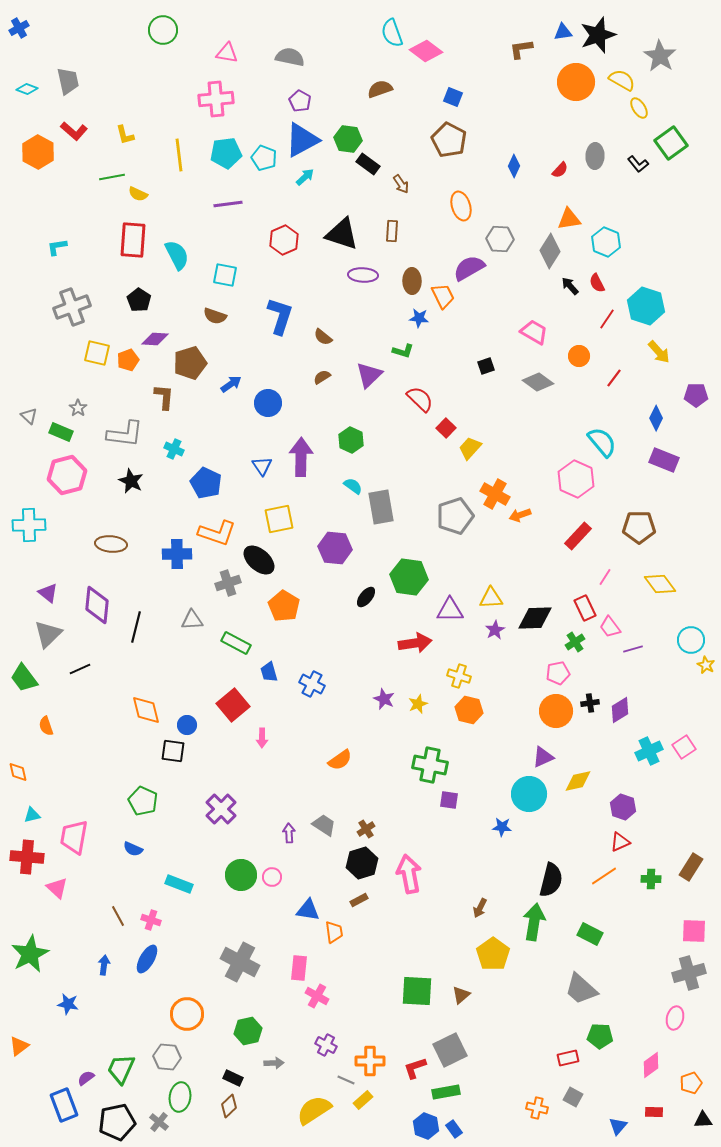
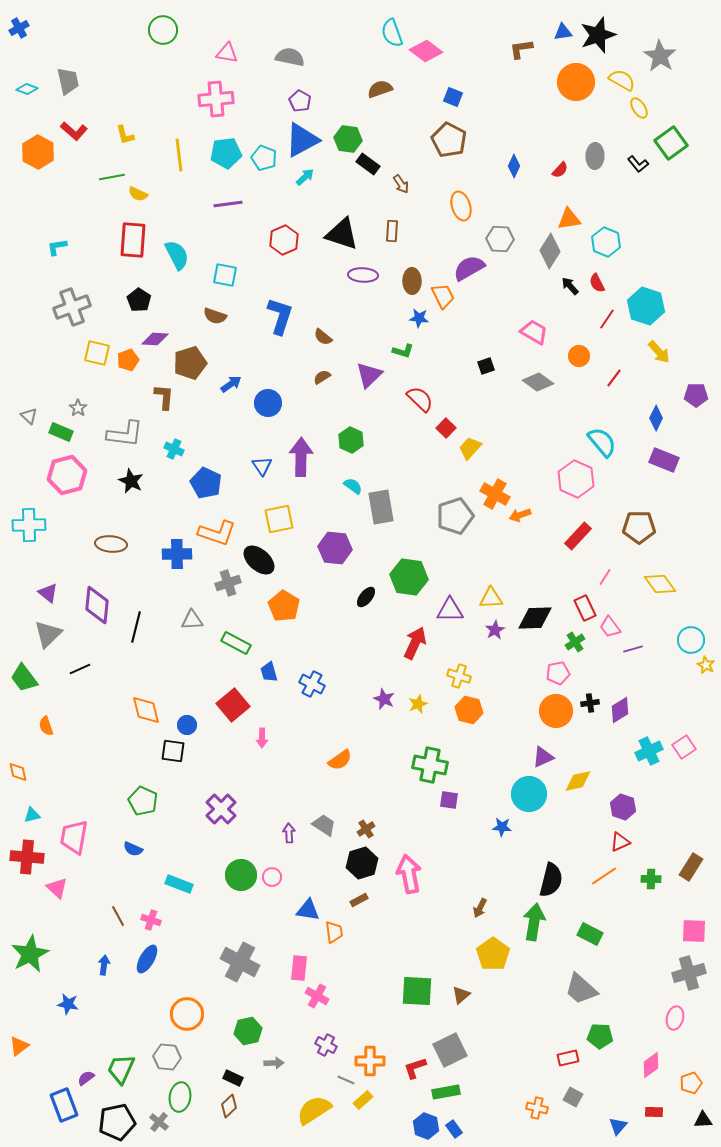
red arrow at (415, 643): rotated 56 degrees counterclockwise
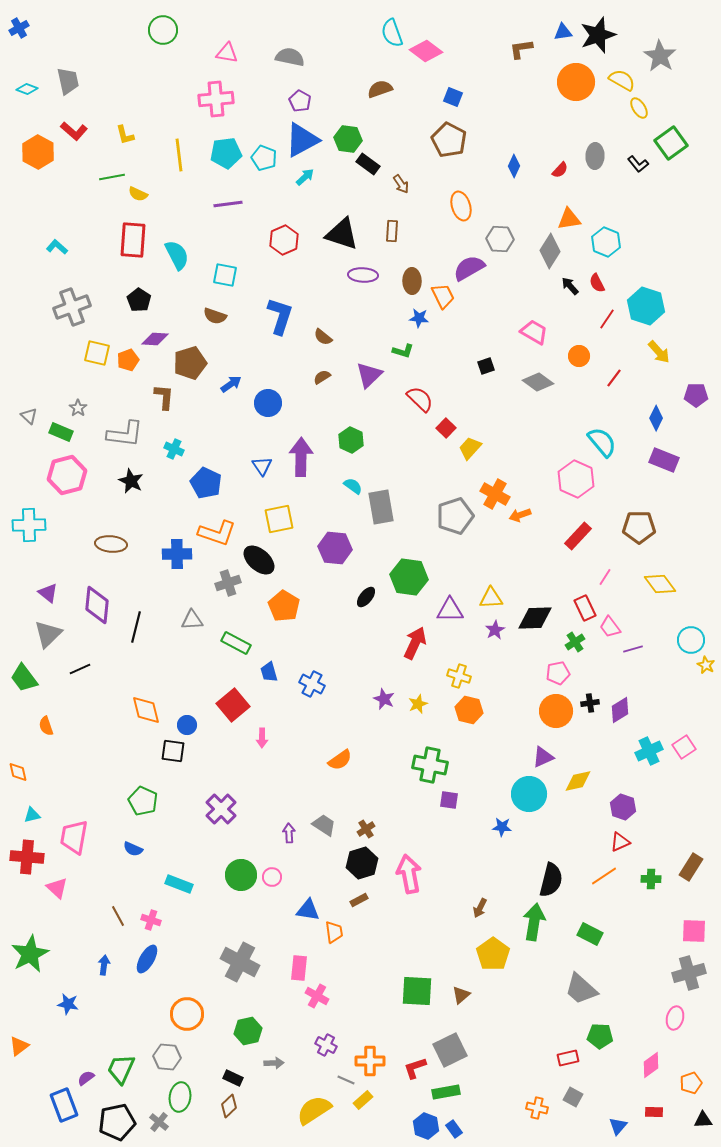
cyan L-shape at (57, 247): rotated 50 degrees clockwise
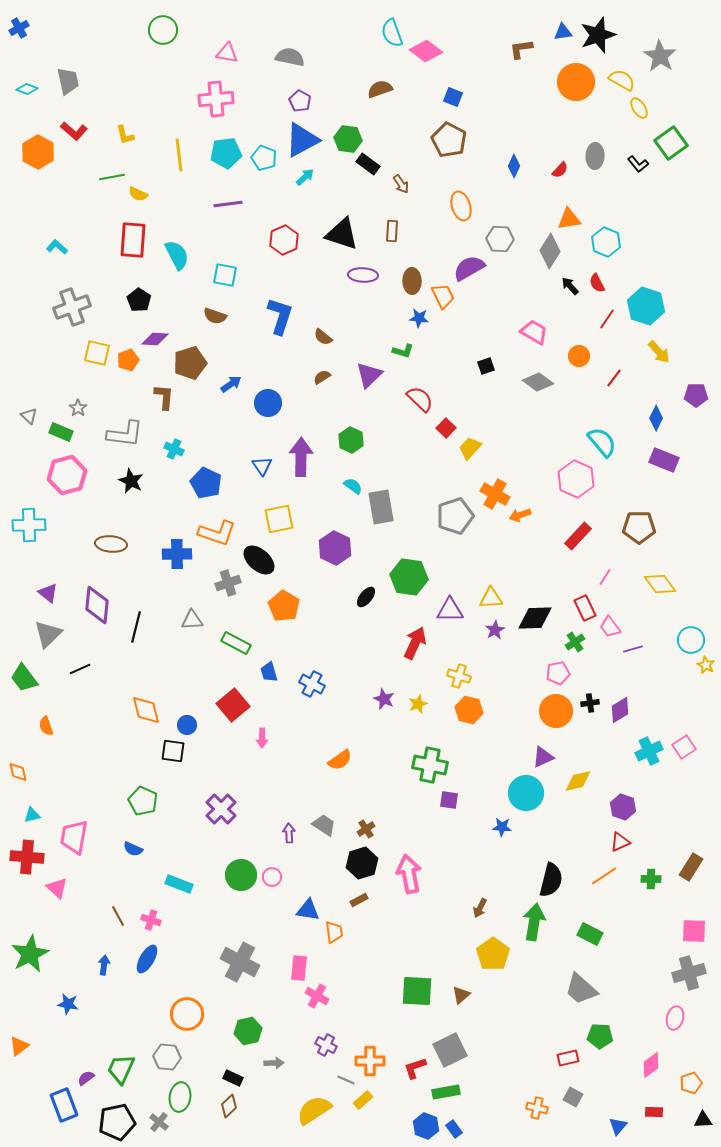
purple hexagon at (335, 548): rotated 20 degrees clockwise
cyan circle at (529, 794): moved 3 px left, 1 px up
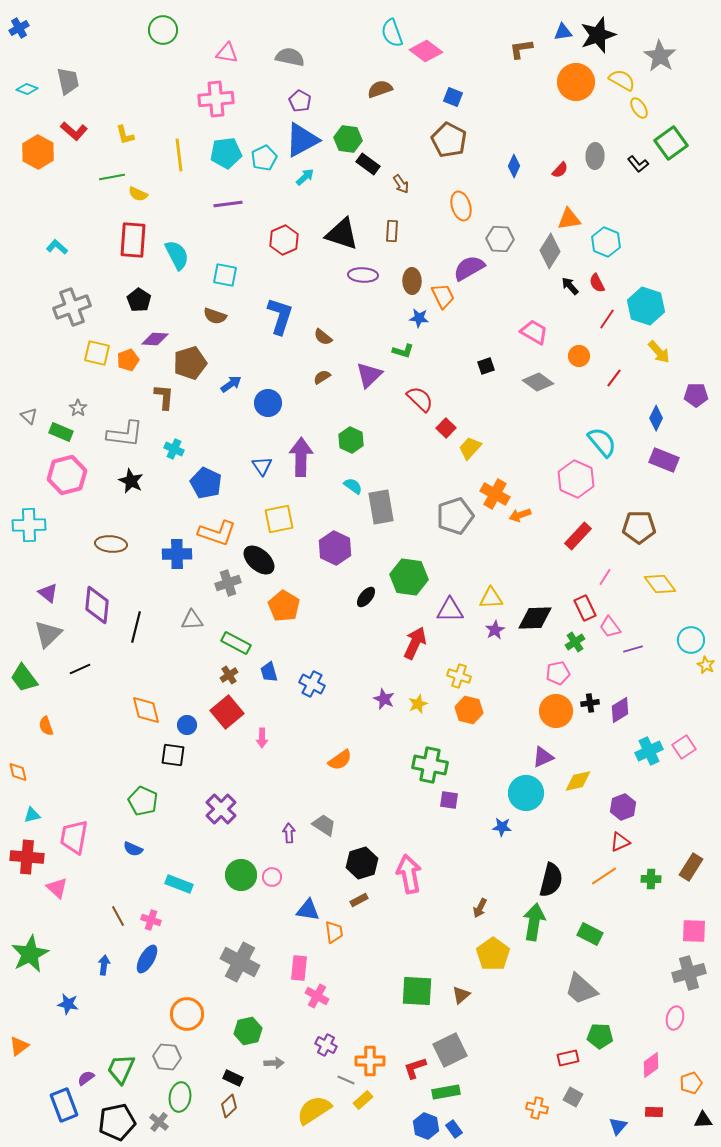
cyan pentagon at (264, 158): rotated 25 degrees clockwise
red square at (233, 705): moved 6 px left, 7 px down
black square at (173, 751): moved 4 px down
purple hexagon at (623, 807): rotated 20 degrees clockwise
brown cross at (366, 829): moved 137 px left, 154 px up
